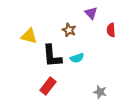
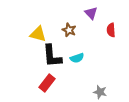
yellow triangle: moved 9 px right, 2 px up
red rectangle: moved 1 px left, 3 px up
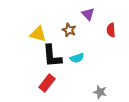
purple triangle: moved 3 px left, 1 px down
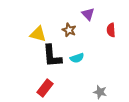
red rectangle: moved 2 px left, 5 px down
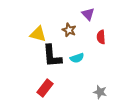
red semicircle: moved 10 px left, 7 px down
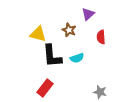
purple triangle: rotated 32 degrees clockwise
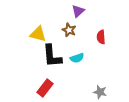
purple triangle: moved 10 px left, 3 px up
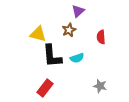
brown star: rotated 24 degrees clockwise
gray star: moved 6 px up
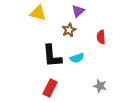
yellow triangle: moved 21 px up
red rectangle: moved 5 px right; rotated 12 degrees counterclockwise
